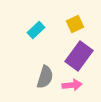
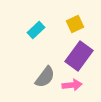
gray semicircle: rotated 20 degrees clockwise
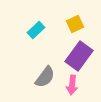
pink arrow: rotated 102 degrees clockwise
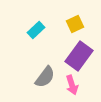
pink arrow: rotated 24 degrees counterclockwise
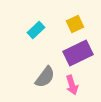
purple rectangle: moved 1 px left, 3 px up; rotated 28 degrees clockwise
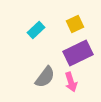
pink arrow: moved 1 px left, 3 px up
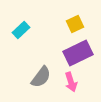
cyan rectangle: moved 15 px left
gray semicircle: moved 4 px left
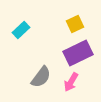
pink arrow: rotated 48 degrees clockwise
